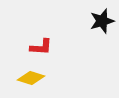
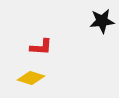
black star: rotated 10 degrees clockwise
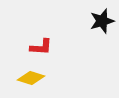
black star: rotated 10 degrees counterclockwise
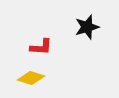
black star: moved 15 px left, 6 px down
